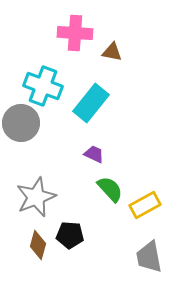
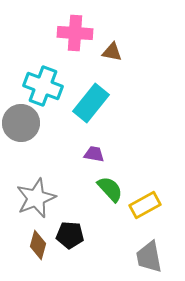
purple trapezoid: rotated 15 degrees counterclockwise
gray star: moved 1 px down
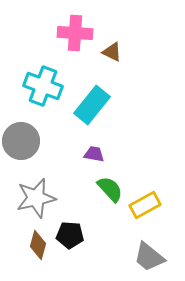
brown triangle: rotated 15 degrees clockwise
cyan rectangle: moved 1 px right, 2 px down
gray circle: moved 18 px down
gray star: rotated 9 degrees clockwise
gray trapezoid: rotated 40 degrees counterclockwise
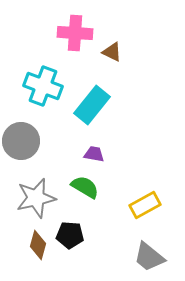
green semicircle: moved 25 px left, 2 px up; rotated 16 degrees counterclockwise
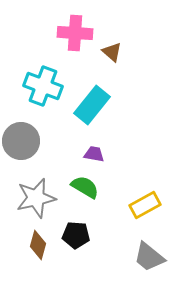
brown triangle: rotated 15 degrees clockwise
black pentagon: moved 6 px right
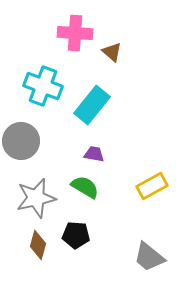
yellow rectangle: moved 7 px right, 19 px up
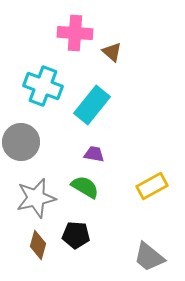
gray circle: moved 1 px down
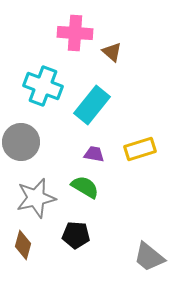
yellow rectangle: moved 12 px left, 37 px up; rotated 12 degrees clockwise
brown diamond: moved 15 px left
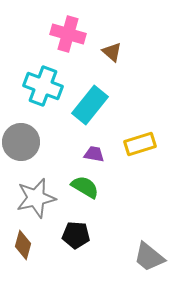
pink cross: moved 7 px left, 1 px down; rotated 12 degrees clockwise
cyan rectangle: moved 2 px left
yellow rectangle: moved 5 px up
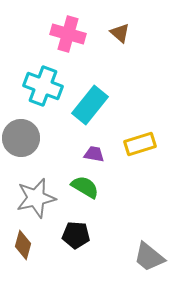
brown triangle: moved 8 px right, 19 px up
gray circle: moved 4 px up
